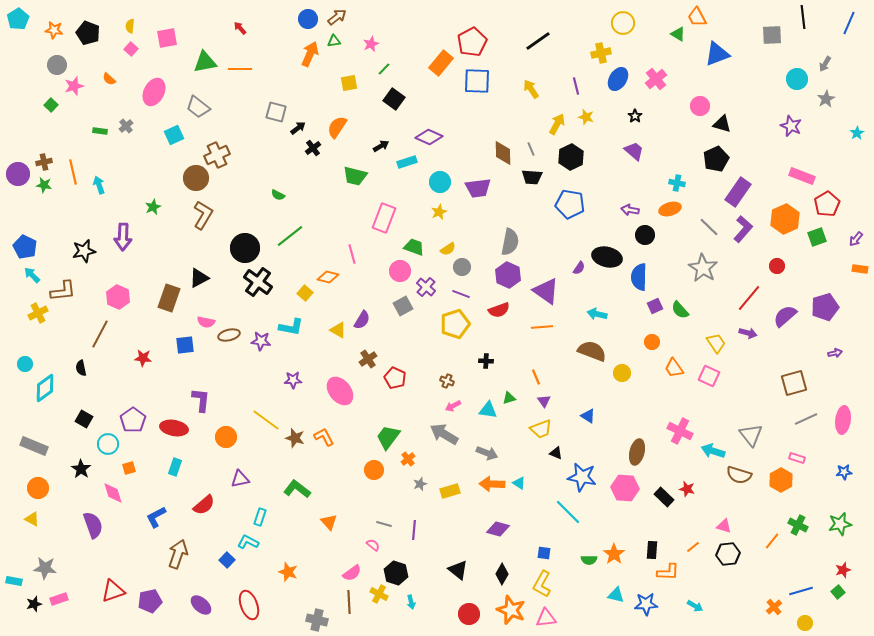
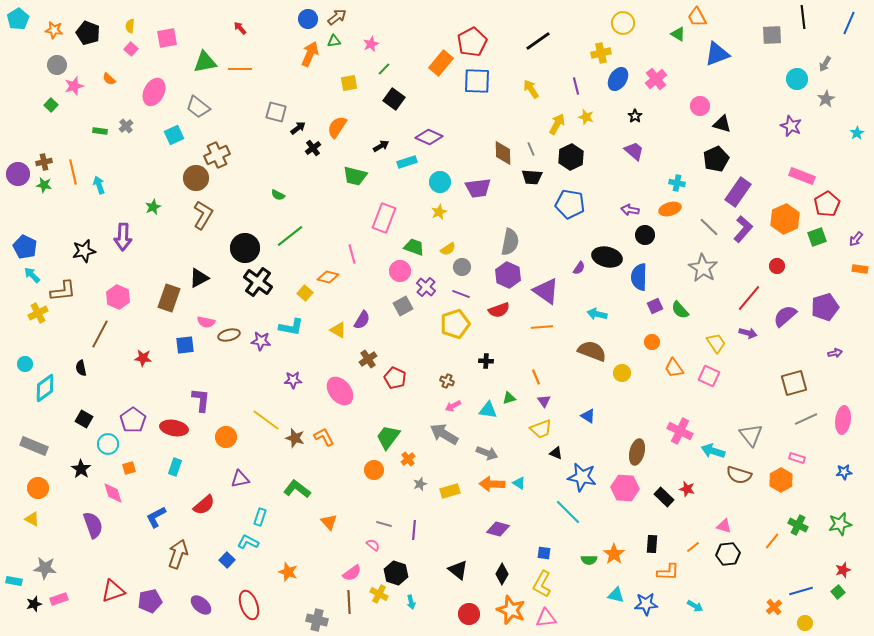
black rectangle at (652, 550): moved 6 px up
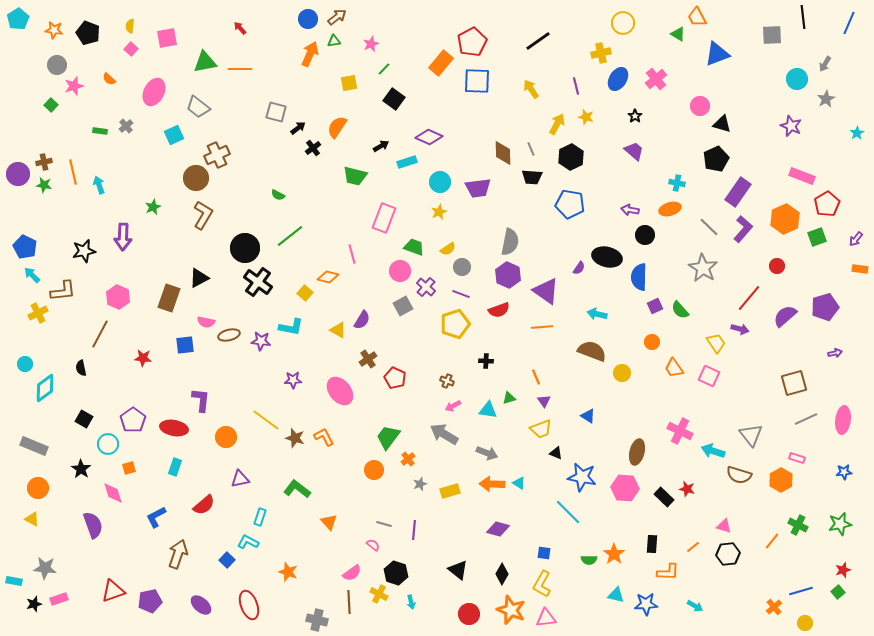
purple arrow at (748, 333): moved 8 px left, 4 px up
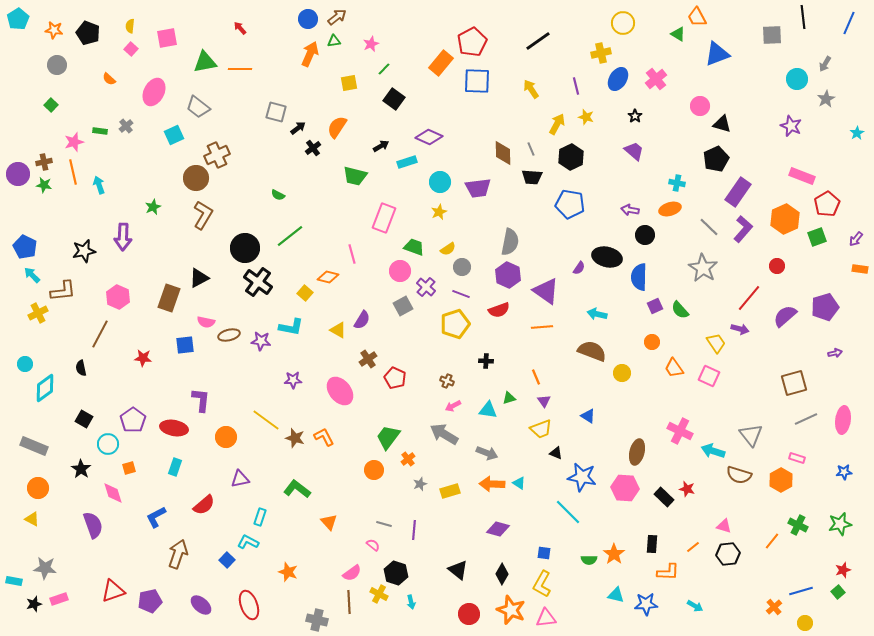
pink star at (74, 86): moved 56 px down
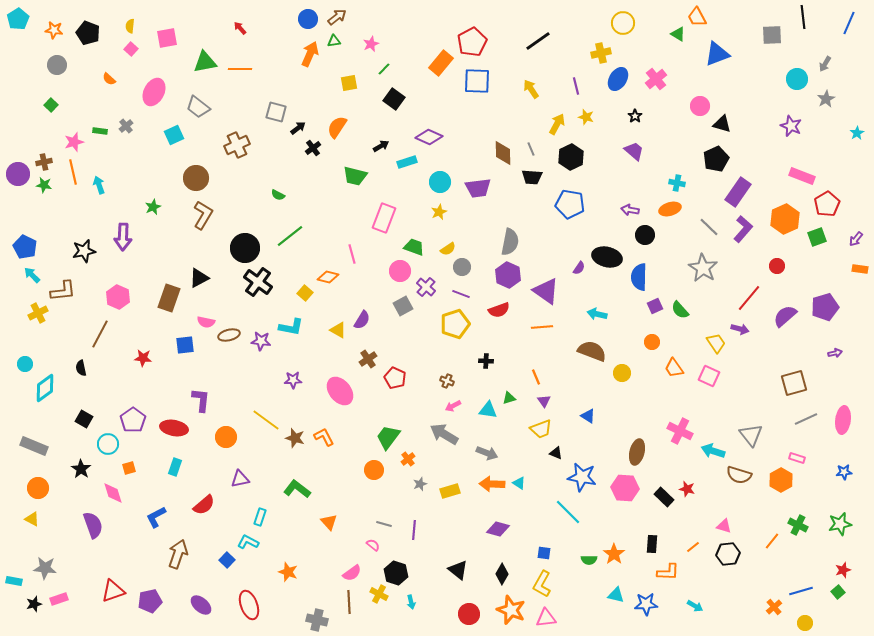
brown cross at (217, 155): moved 20 px right, 10 px up
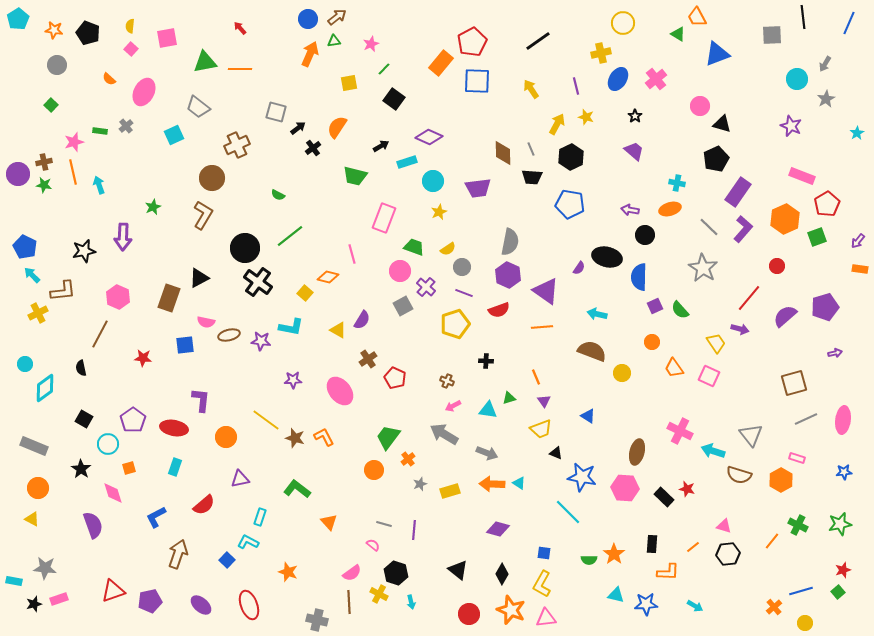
pink ellipse at (154, 92): moved 10 px left
brown circle at (196, 178): moved 16 px right
cyan circle at (440, 182): moved 7 px left, 1 px up
purple arrow at (856, 239): moved 2 px right, 2 px down
purple line at (461, 294): moved 3 px right, 1 px up
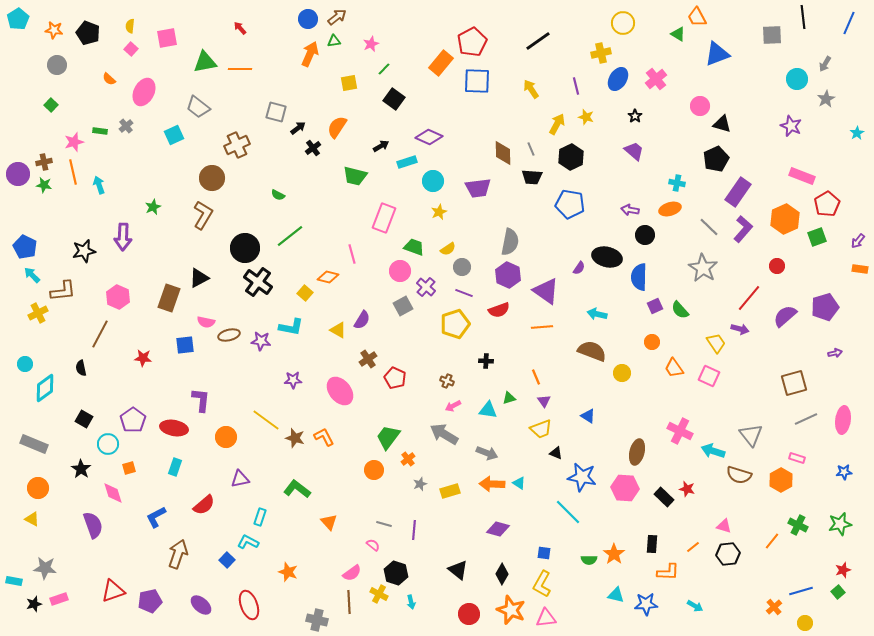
gray rectangle at (34, 446): moved 2 px up
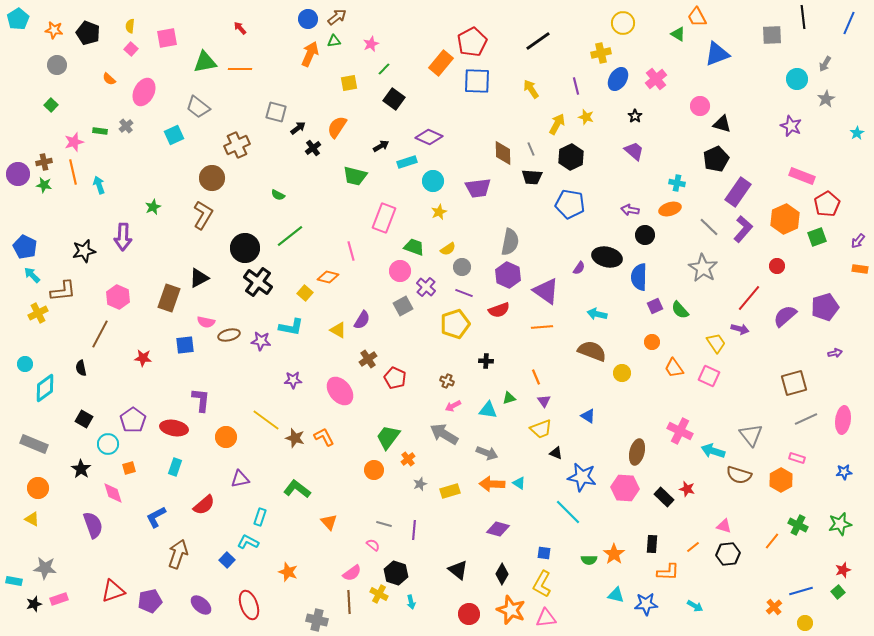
pink line at (352, 254): moved 1 px left, 3 px up
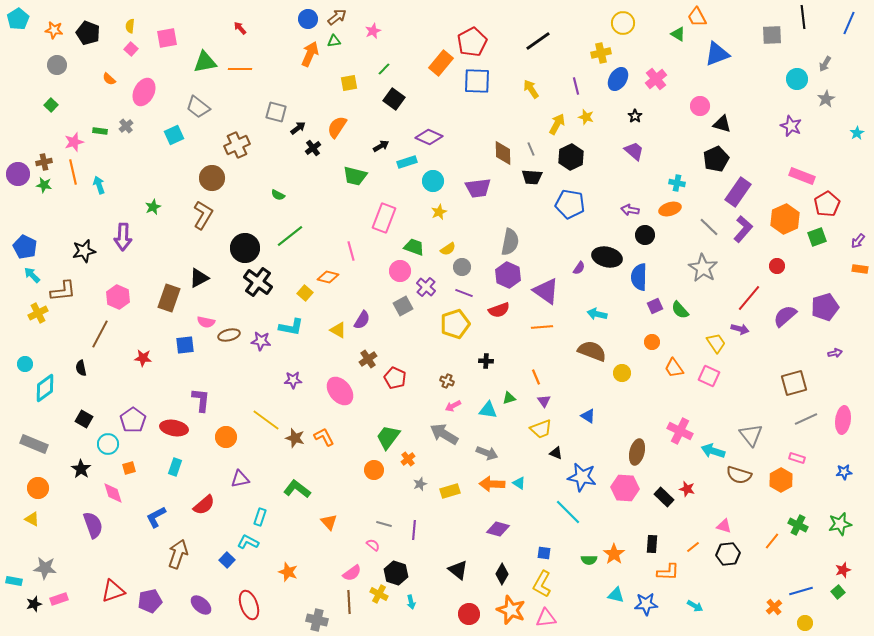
pink star at (371, 44): moved 2 px right, 13 px up
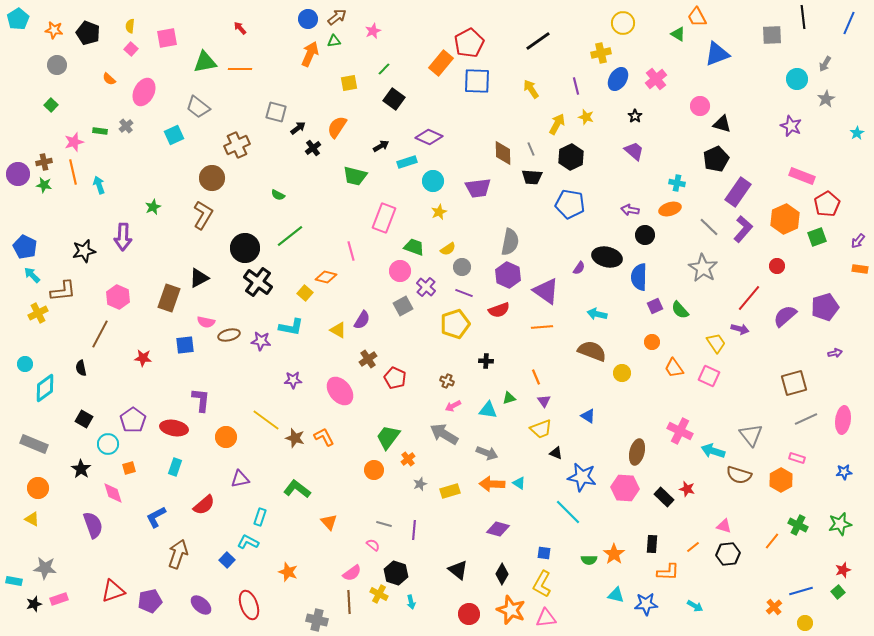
red pentagon at (472, 42): moved 3 px left, 1 px down
orange diamond at (328, 277): moved 2 px left
